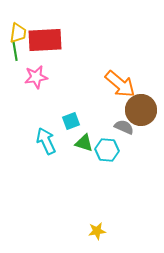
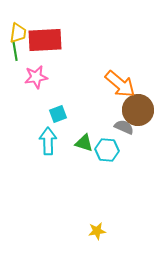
brown circle: moved 3 px left
cyan square: moved 13 px left, 7 px up
cyan arrow: moved 2 px right; rotated 24 degrees clockwise
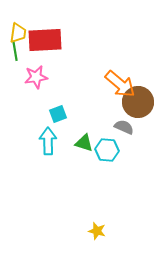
brown circle: moved 8 px up
yellow star: rotated 24 degrees clockwise
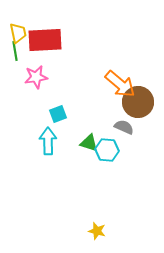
yellow trapezoid: rotated 20 degrees counterclockwise
green triangle: moved 5 px right
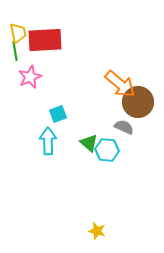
pink star: moved 6 px left; rotated 15 degrees counterclockwise
green triangle: rotated 24 degrees clockwise
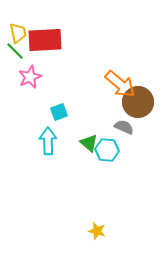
green line: rotated 36 degrees counterclockwise
cyan square: moved 1 px right, 2 px up
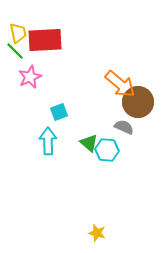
yellow star: moved 2 px down
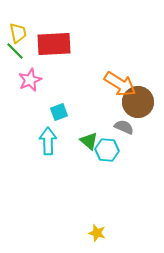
red rectangle: moved 9 px right, 4 px down
pink star: moved 3 px down
orange arrow: rotated 8 degrees counterclockwise
green triangle: moved 2 px up
